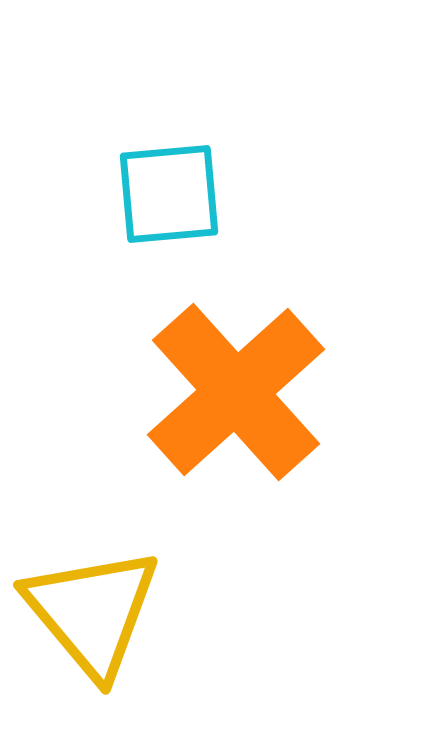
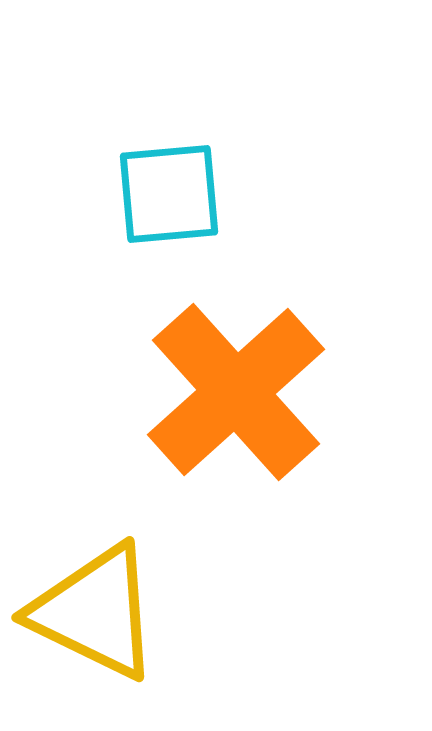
yellow triangle: moved 3 px right; rotated 24 degrees counterclockwise
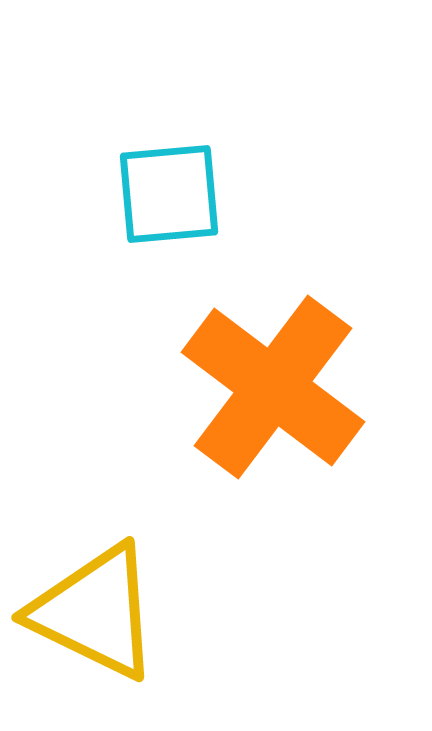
orange cross: moved 37 px right, 5 px up; rotated 11 degrees counterclockwise
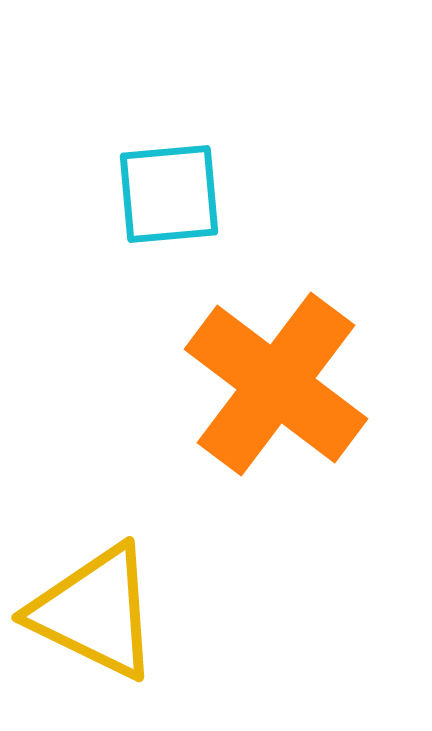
orange cross: moved 3 px right, 3 px up
